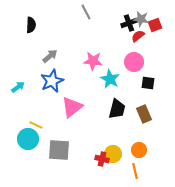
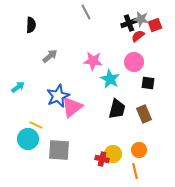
blue star: moved 6 px right, 15 px down
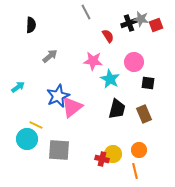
red square: moved 1 px right
red semicircle: moved 30 px left; rotated 96 degrees clockwise
cyan circle: moved 1 px left
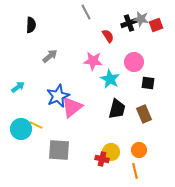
cyan circle: moved 6 px left, 10 px up
yellow circle: moved 2 px left, 2 px up
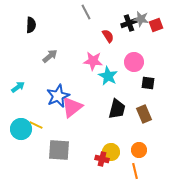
cyan star: moved 2 px left, 3 px up
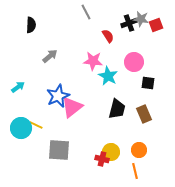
cyan circle: moved 1 px up
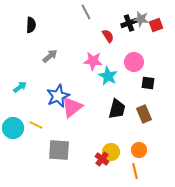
cyan arrow: moved 2 px right
cyan circle: moved 8 px left
red cross: rotated 24 degrees clockwise
